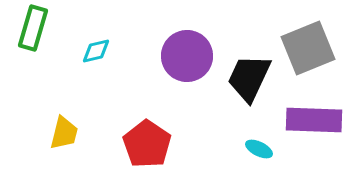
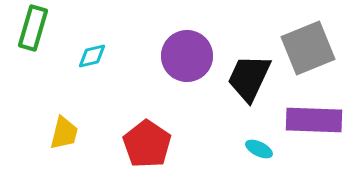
cyan diamond: moved 4 px left, 5 px down
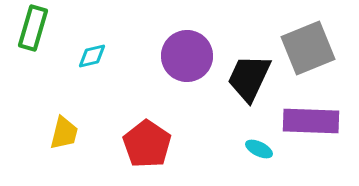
purple rectangle: moved 3 px left, 1 px down
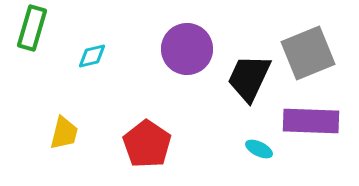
green rectangle: moved 1 px left
gray square: moved 5 px down
purple circle: moved 7 px up
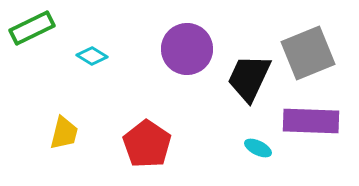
green rectangle: rotated 48 degrees clockwise
cyan diamond: rotated 44 degrees clockwise
cyan ellipse: moved 1 px left, 1 px up
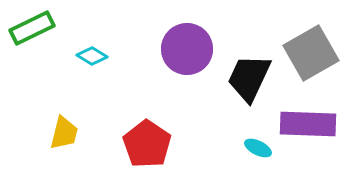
gray square: moved 3 px right; rotated 8 degrees counterclockwise
purple rectangle: moved 3 px left, 3 px down
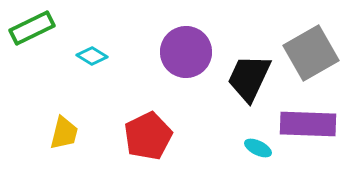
purple circle: moved 1 px left, 3 px down
red pentagon: moved 1 px right, 8 px up; rotated 12 degrees clockwise
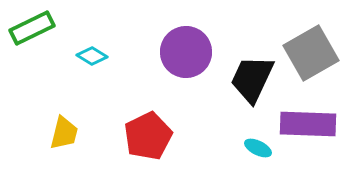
black trapezoid: moved 3 px right, 1 px down
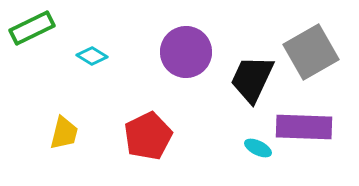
gray square: moved 1 px up
purple rectangle: moved 4 px left, 3 px down
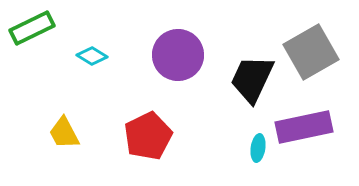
purple circle: moved 8 px left, 3 px down
purple rectangle: rotated 14 degrees counterclockwise
yellow trapezoid: rotated 138 degrees clockwise
cyan ellipse: rotated 72 degrees clockwise
